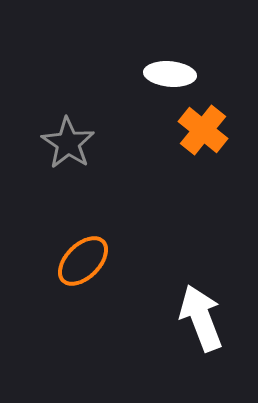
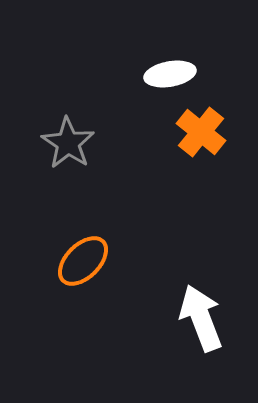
white ellipse: rotated 15 degrees counterclockwise
orange cross: moved 2 px left, 2 px down
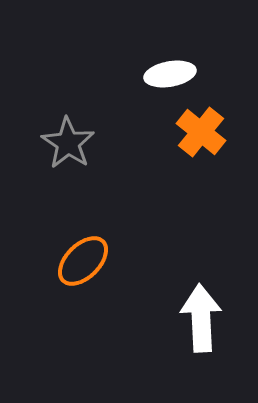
white arrow: rotated 18 degrees clockwise
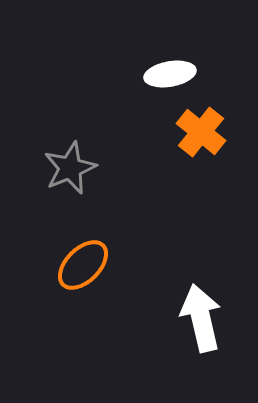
gray star: moved 2 px right, 25 px down; rotated 16 degrees clockwise
orange ellipse: moved 4 px down
white arrow: rotated 10 degrees counterclockwise
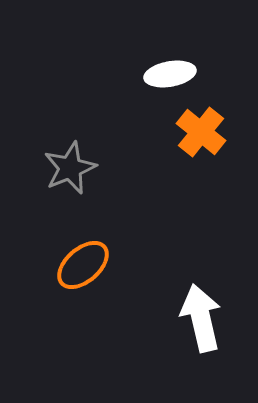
orange ellipse: rotated 4 degrees clockwise
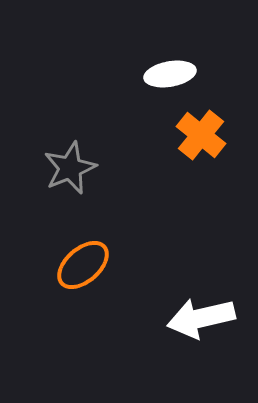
orange cross: moved 3 px down
white arrow: rotated 90 degrees counterclockwise
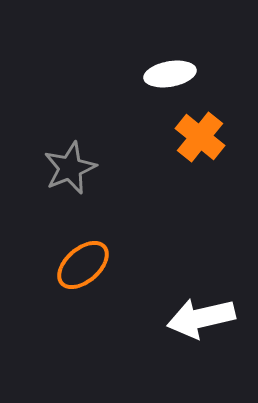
orange cross: moved 1 px left, 2 px down
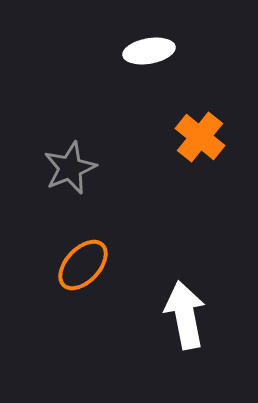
white ellipse: moved 21 px left, 23 px up
orange ellipse: rotated 6 degrees counterclockwise
white arrow: moved 16 px left, 3 px up; rotated 92 degrees clockwise
